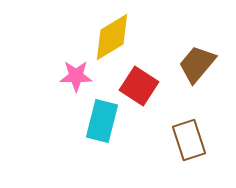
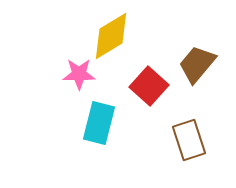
yellow diamond: moved 1 px left, 1 px up
pink star: moved 3 px right, 2 px up
red square: moved 10 px right; rotated 9 degrees clockwise
cyan rectangle: moved 3 px left, 2 px down
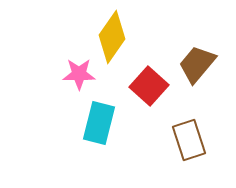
yellow diamond: moved 1 px right, 1 px down; rotated 24 degrees counterclockwise
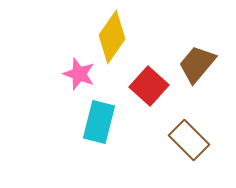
pink star: rotated 20 degrees clockwise
cyan rectangle: moved 1 px up
brown rectangle: rotated 27 degrees counterclockwise
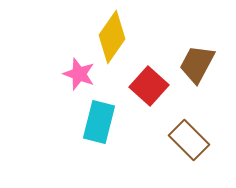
brown trapezoid: rotated 12 degrees counterclockwise
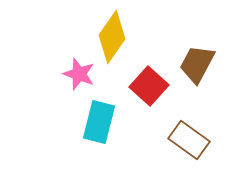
brown rectangle: rotated 9 degrees counterclockwise
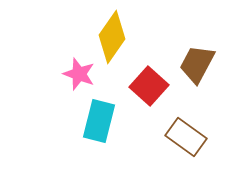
cyan rectangle: moved 1 px up
brown rectangle: moved 3 px left, 3 px up
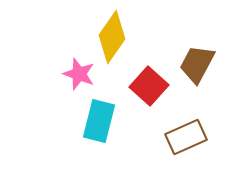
brown rectangle: rotated 60 degrees counterclockwise
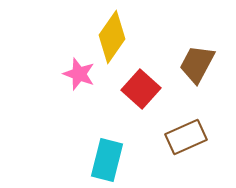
red square: moved 8 px left, 3 px down
cyan rectangle: moved 8 px right, 39 px down
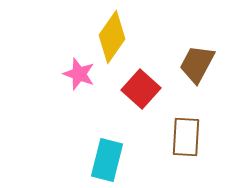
brown rectangle: rotated 63 degrees counterclockwise
